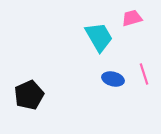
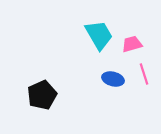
pink trapezoid: moved 26 px down
cyan trapezoid: moved 2 px up
black pentagon: moved 13 px right
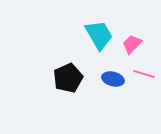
pink trapezoid: rotated 30 degrees counterclockwise
pink line: rotated 55 degrees counterclockwise
black pentagon: moved 26 px right, 17 px up
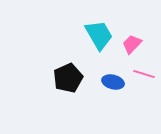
blue ellipse: moved 3 px down
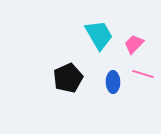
pink trapezoid: moved 2 px right
pink line: moved 1 px left
blue ellipse: rotated 75 degrees clockwise
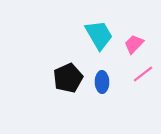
pink line: rotated 55 degrees counterclockwise
blue ellipse: moved 11 px left
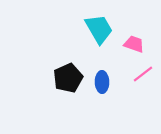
cyan trapezoid: moved 6 px up
pink trapezoid: rotated 65 degrees clockwise
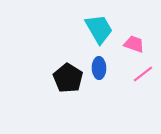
black pentagon: rotated 16 degrees counterclockwise
blue ellipse: moved 3 px left, 14 px up
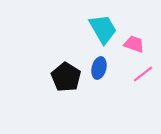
cyan trapezoid: moved 4 px right
blue ellipse: rotated 15 degrees clockwise
black pentagon: moved 2 px left, 1 px up
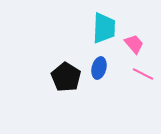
cyan trapezoid: moved 1 px right, 1 px up; rotated 32 degrees clockwise
pink trapezoid: rotated 30 degrees clockwise
pink line: rotated 65 degrees clockwise
